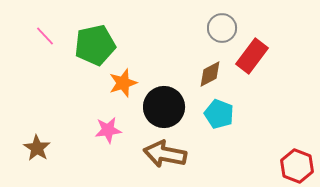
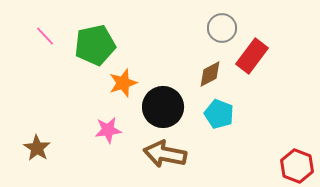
black circle: moved 1 px left
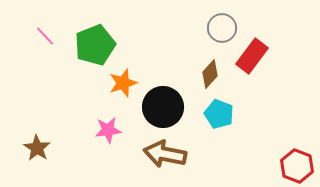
green pentagon: rotated 9 degrees counterclockwise
brown diamond: rotated 20 degrees counterclockwise
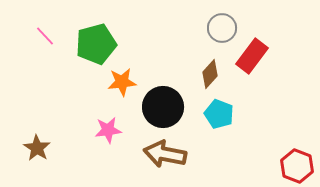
green pentagon: moved 1 px right, 1 px up; rotated 6 degrees clockwise
orange star: moved 1 px left, 1 px up; rotated 12 degrees clockwise
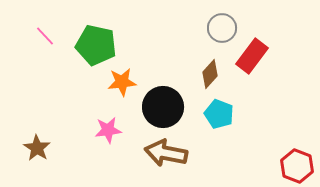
green pentagon: moved 1 px down; rotated 27 degrees clockwise
brown arrow: moved 1 px right, 1 px up
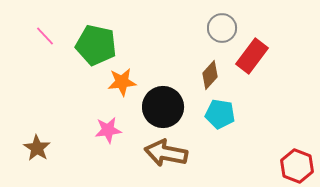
brown diamond: moved 1 px down
cyan pentagon: moved 1 px right; rotated 12 degrees counterclockwise
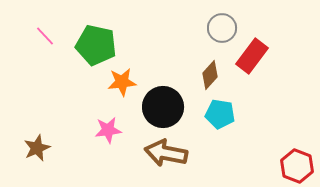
brown star: rotated 16 degrees clockwise
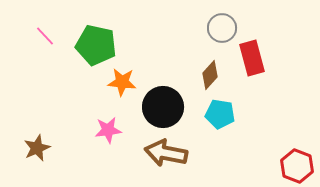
red rectangle: moved 2 px down; rotated 52 degrees counterclockwise
orange star: rotated 12 degrees clockwise
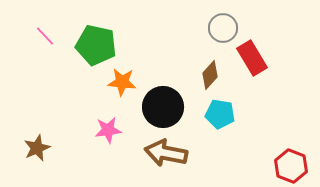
gray circle: moved 1 px right
red rectangle: rotated 16 degrees counterclockwise
red hexagon: moved 6 px left
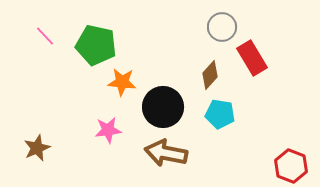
gray circle: moved 1 px left, 1 px up
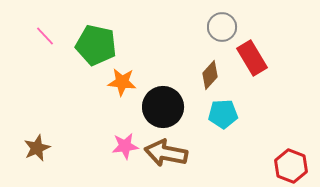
cyan pentagon: moved 3 px right; rotated 12 degrees counterclockwise
pink star: moved 17 px right, 16 px down
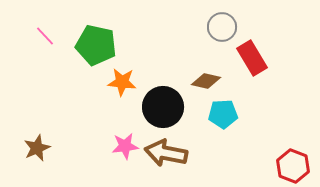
brown diamond: moved 4 px left, 6 px down; rotated 60 degrees clockwise
red hexagon: moved 2 px right
